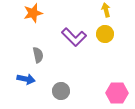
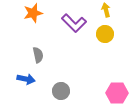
purple L-shape: moved 14 px up
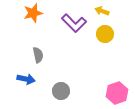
yellow arrow: moved 4 px left, 1 px down; rotated 56 degrees counterclockwise
pink hexagon: rotated 20 degrees counterclockwise
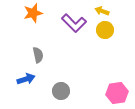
yellow circle: moved 4 px up
blue arrow: rotated 30 degrees counterclockwise
pink hexagon: rotated 10 degrees clockwise
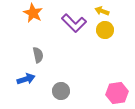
orange star: rotated 30 degrees counterclockwise
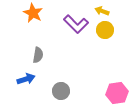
purple L-shape: moved 2 px right, 1 px down
gray semicircle: rotated 21 degrees clockwise
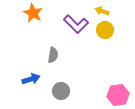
gray semicircle: moved 15 px right
blue arrow: moved 5 px right
pink hexagon: moved 1 px right, 2 px down
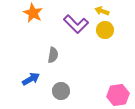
blue arrow: rotated 12 degrees counterclockwise
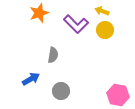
orange star: moved 6 px right; rotated 24 degrees clockwise
pink hexagon: rotated 20 degrees clockwise
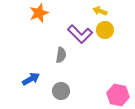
yellow arrow: moved 2 px left
purple L-shape: moved 4 px right, 10 px down
gray semicircle: moved 8 px right
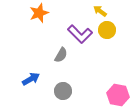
yellow arrow: rotated 16 degrees clockwise
yellow circle: moved 2 px right
gray semicircle: rotated 21 degrees clockwise
gray circle: moved 2 px right
